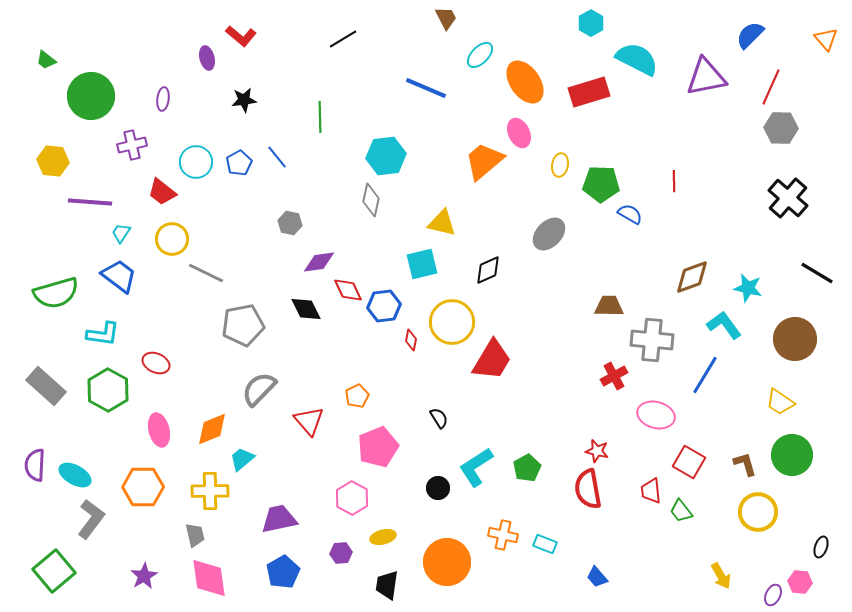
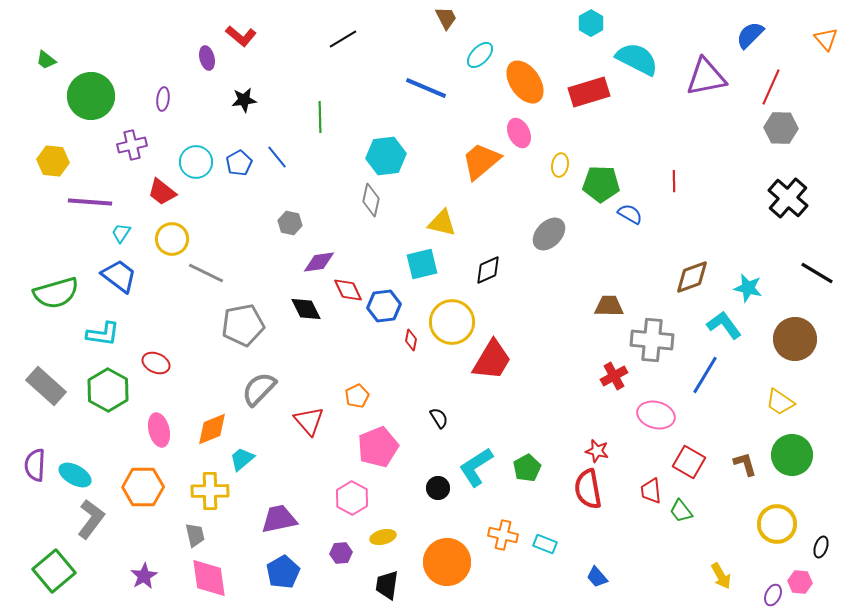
orange trapezoid at (484, 161): moved 3 px left
yellow circle at (758, 512): moved 19 px right, 12 px down
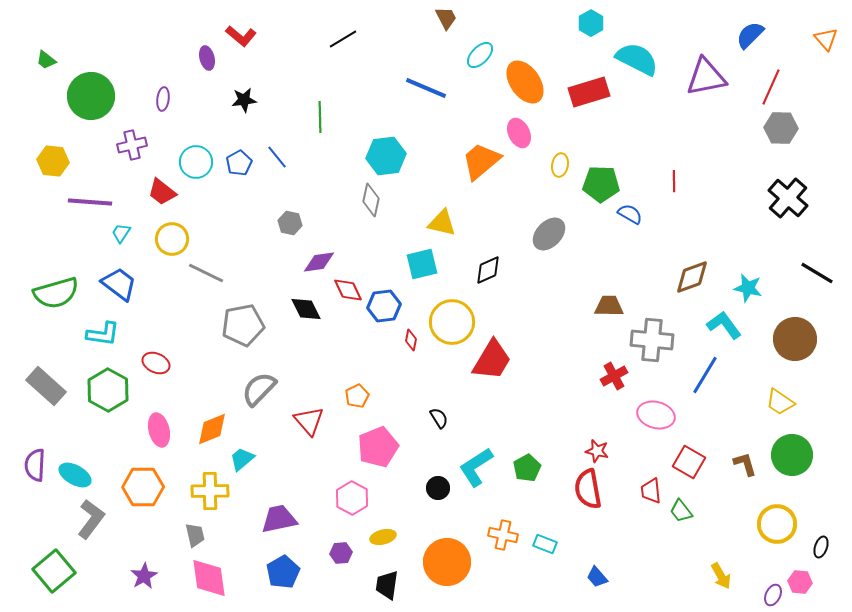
blue trapezoid at (119, 276): moved 8 px down
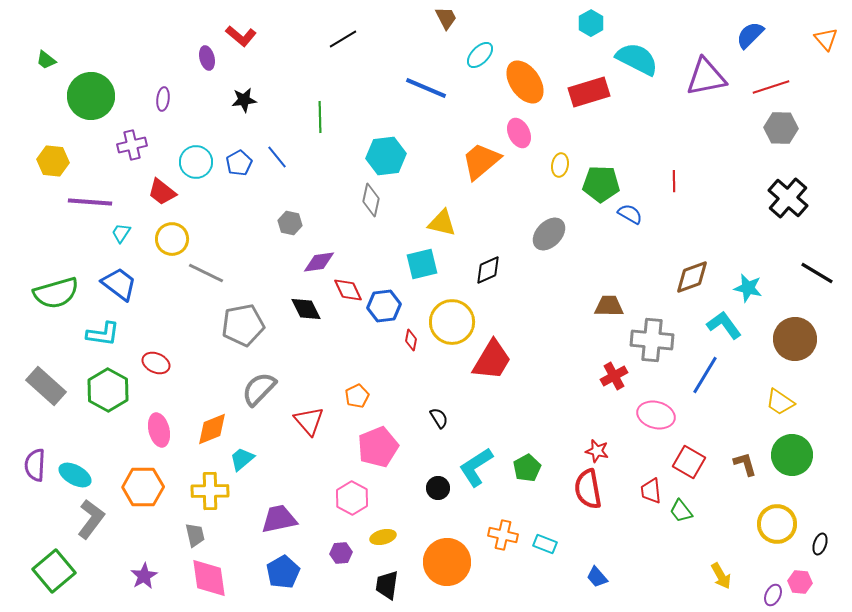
red line at (771, 87): rotated 48 degrees clockwise
black ellipse at (821, 547): moved 1 px left, 3 px up
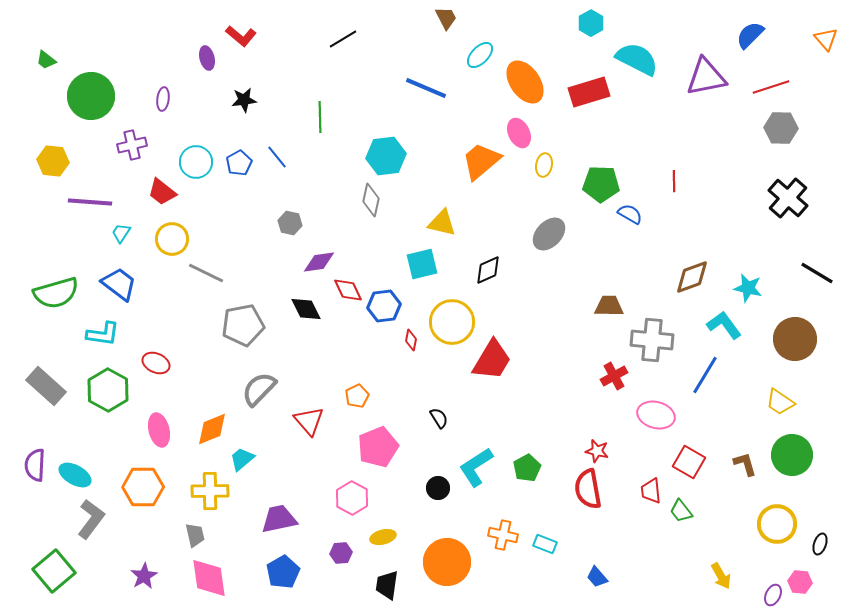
yellow ellipse at (560, 165): moved 16 px left
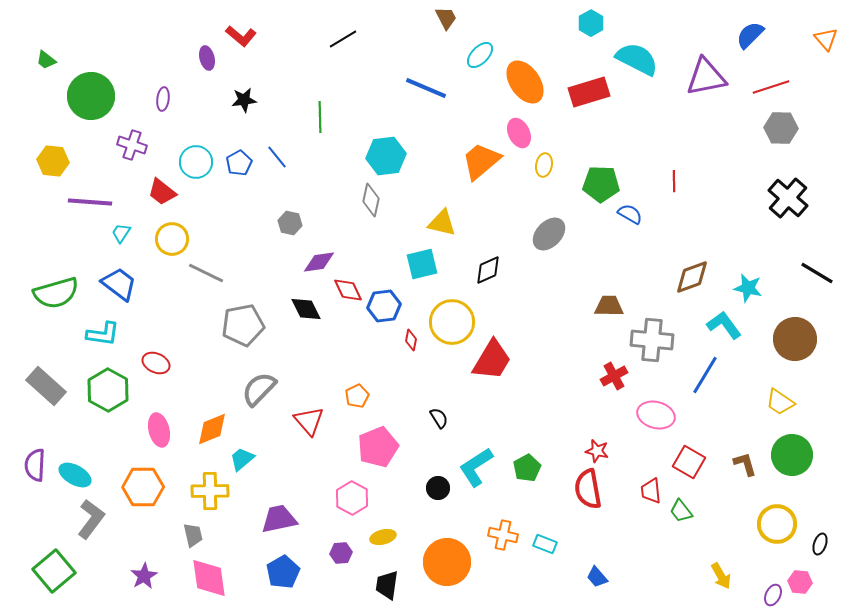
purple cross at (132, 145): rotated 32 degrees clockwise
gray trapezoid at (195, 535): moved 2 px left
